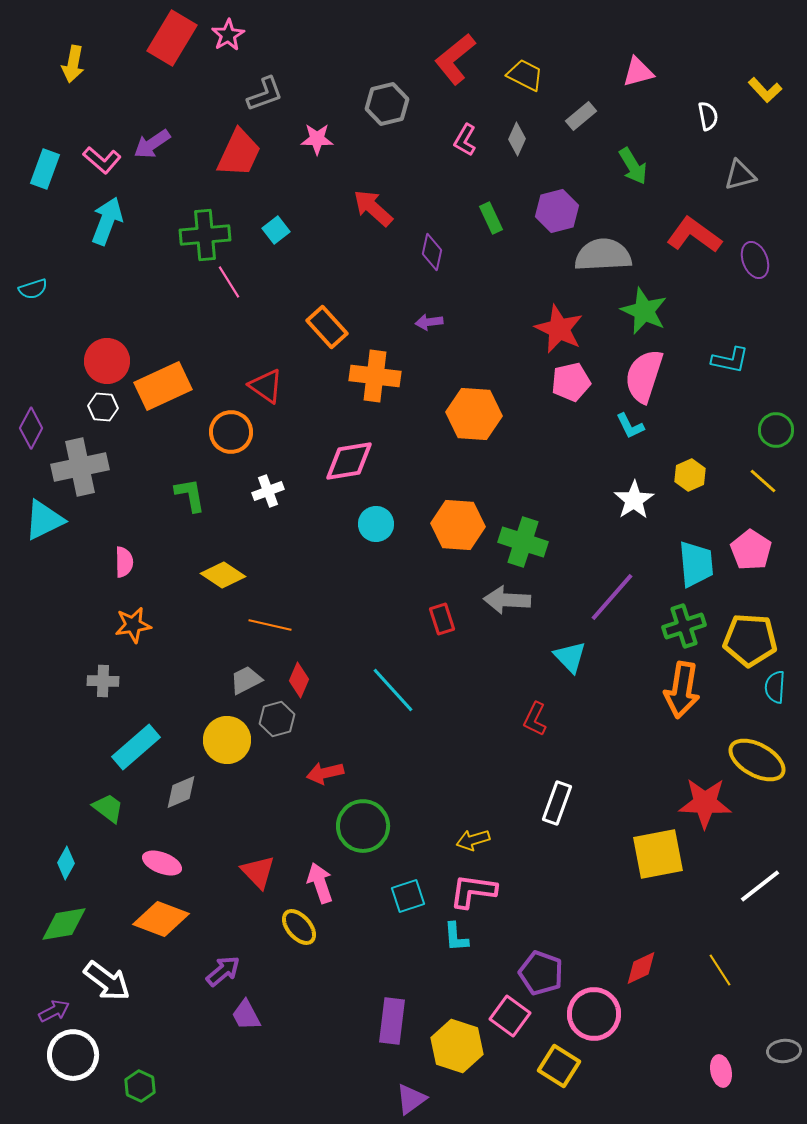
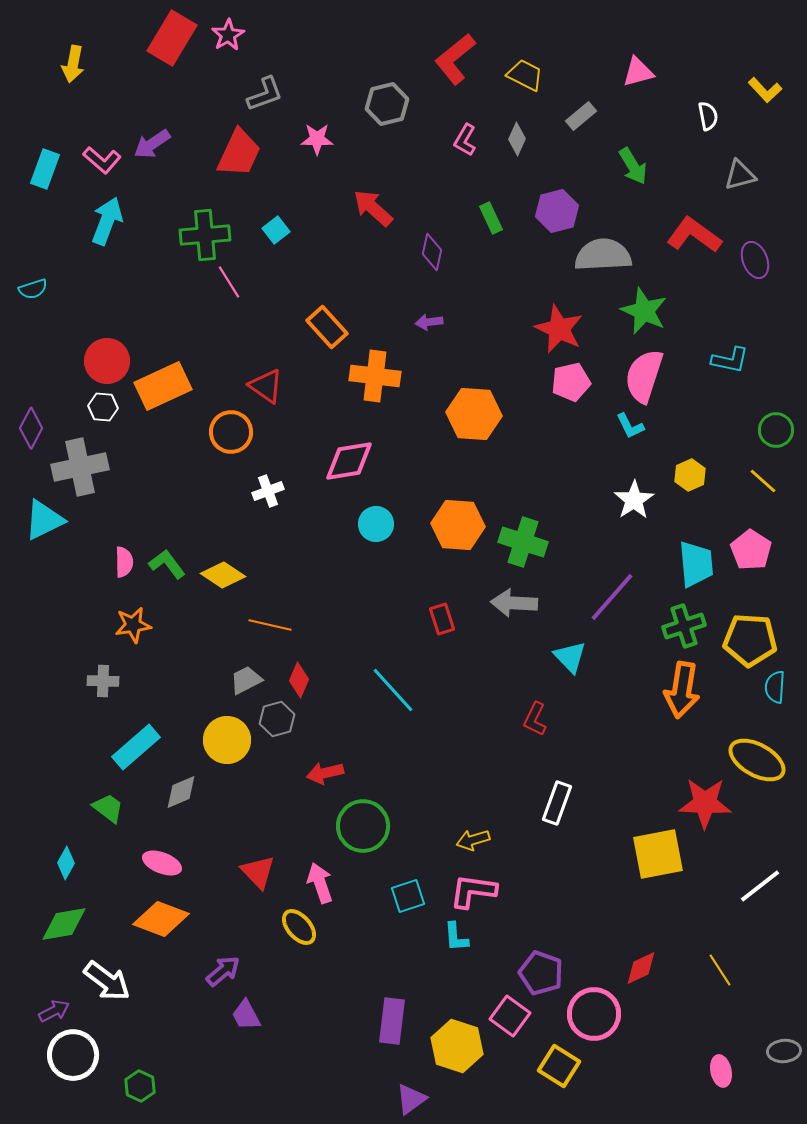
green L-shape at (190, 495): moved 23 px left, 69 px down; rotated 27 degrees counterclockwise
gray arrow at (507, 600): moved 7 px right, 3 px down
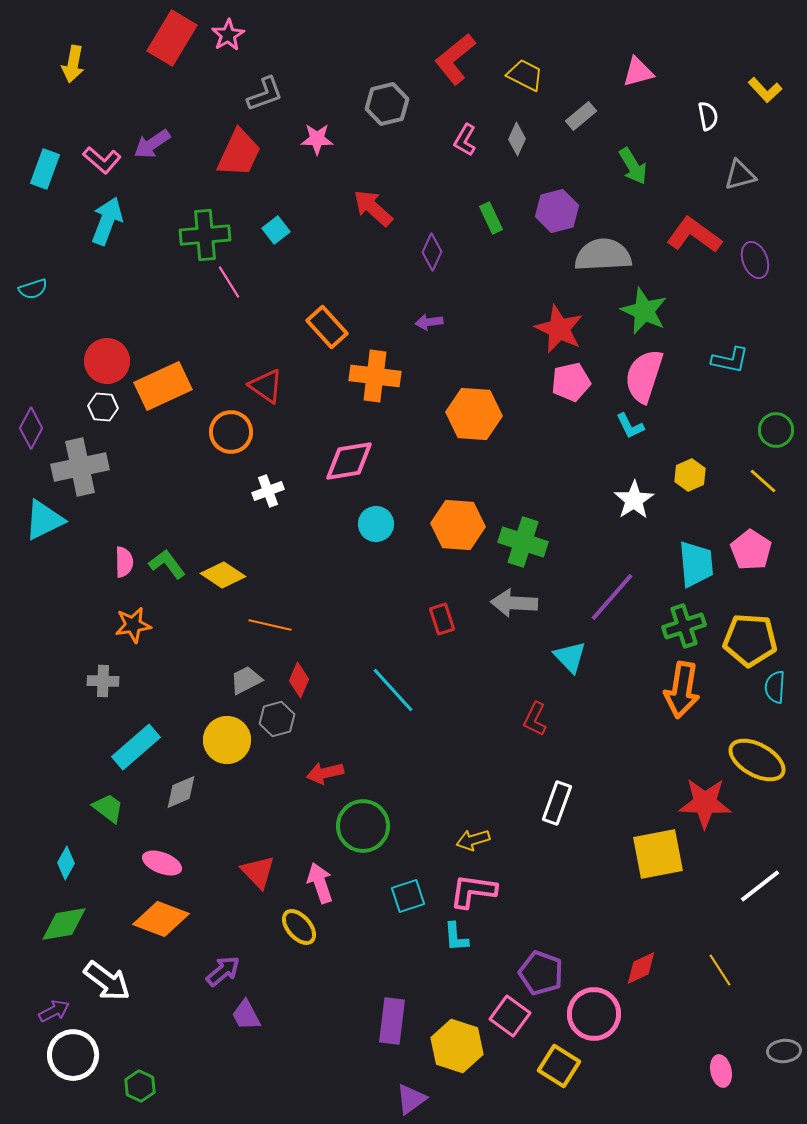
purple diamond at (432, 252): rotated 12 degrees clockwise
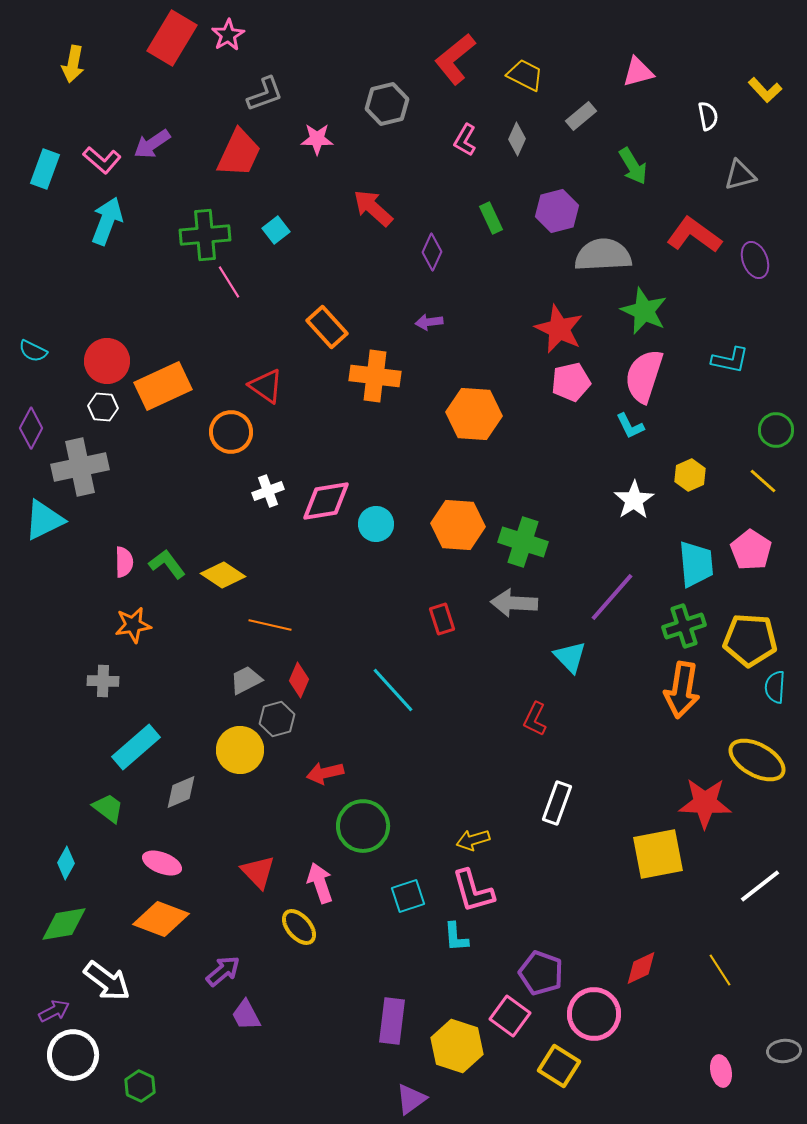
cyan semicircle at (33, 289): moved 62 px down; rotated 44 degrees clockwise
pink diamond at (349, 461): moved 23 px left, 40 px down
yellow circle at (227, 740): moved 13 px right, 10 px down
pink L-shape at (473, 891): rotated 114 degrees counterclockwise
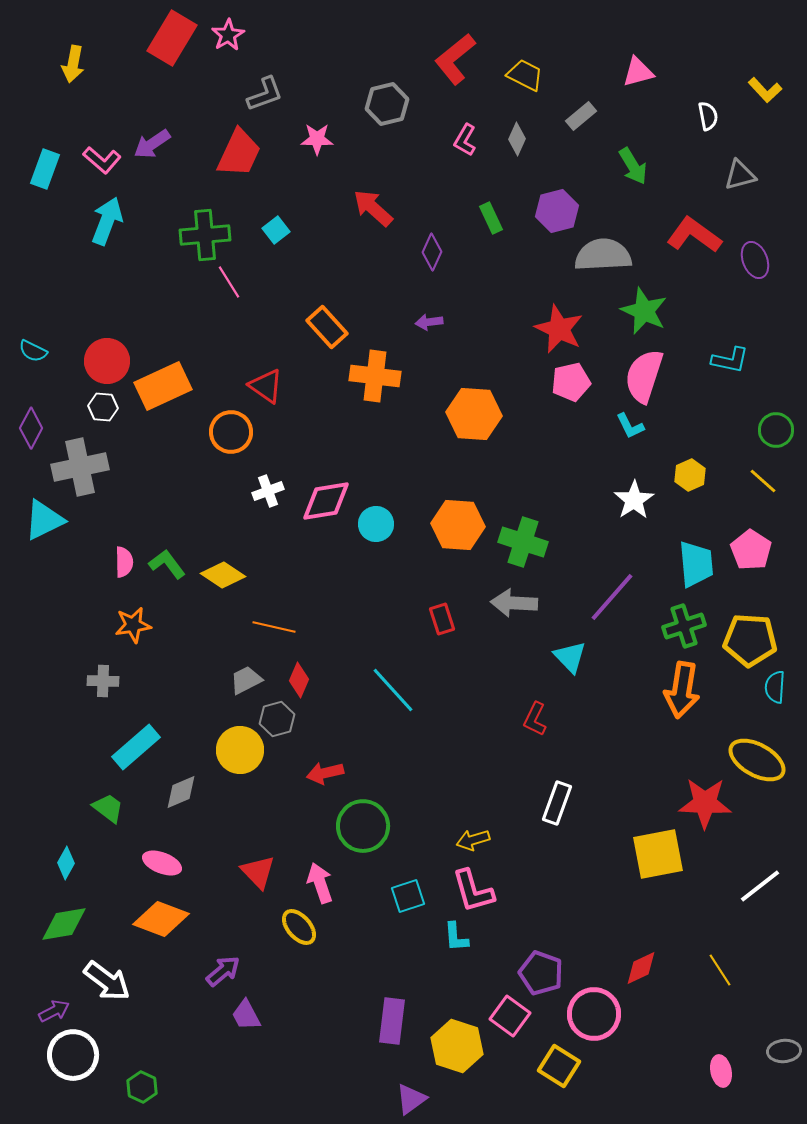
orange line at (270, 625): moved 4 px right, 2 px down
green hexagon at (140, 1086): moved 2 px right, 1 px down
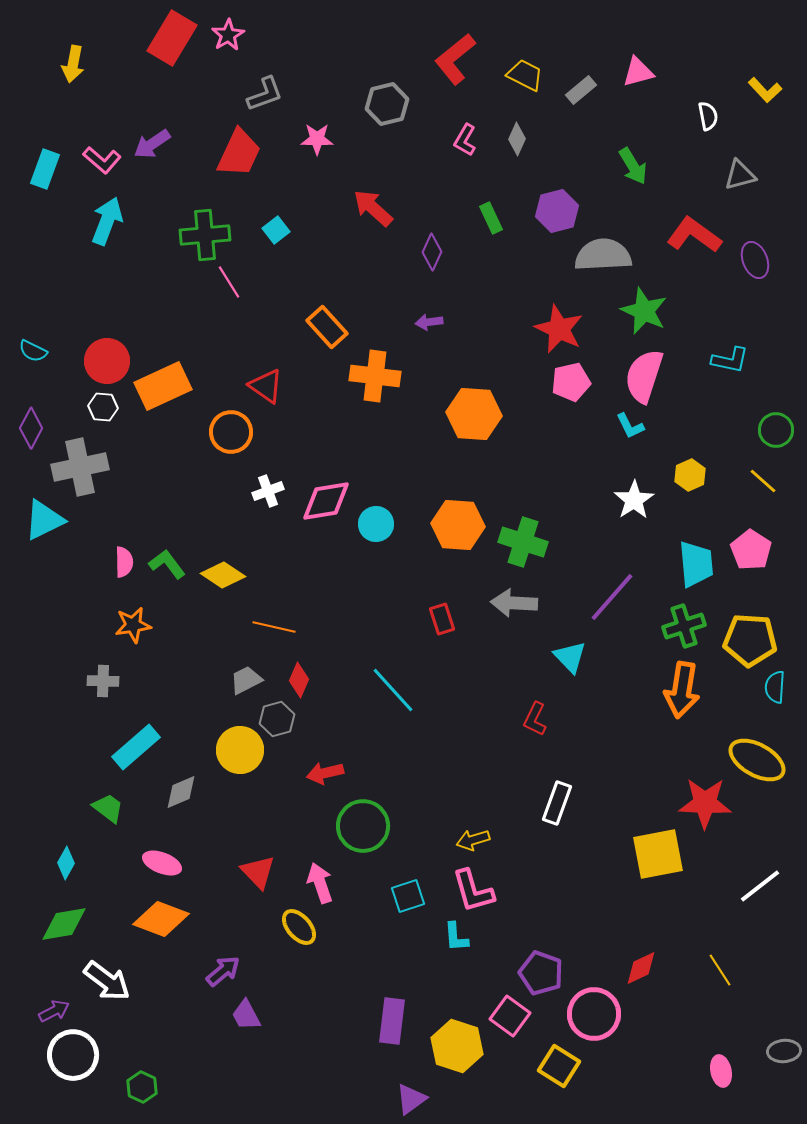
gray rectangle at (581, 116): moved 26 px up
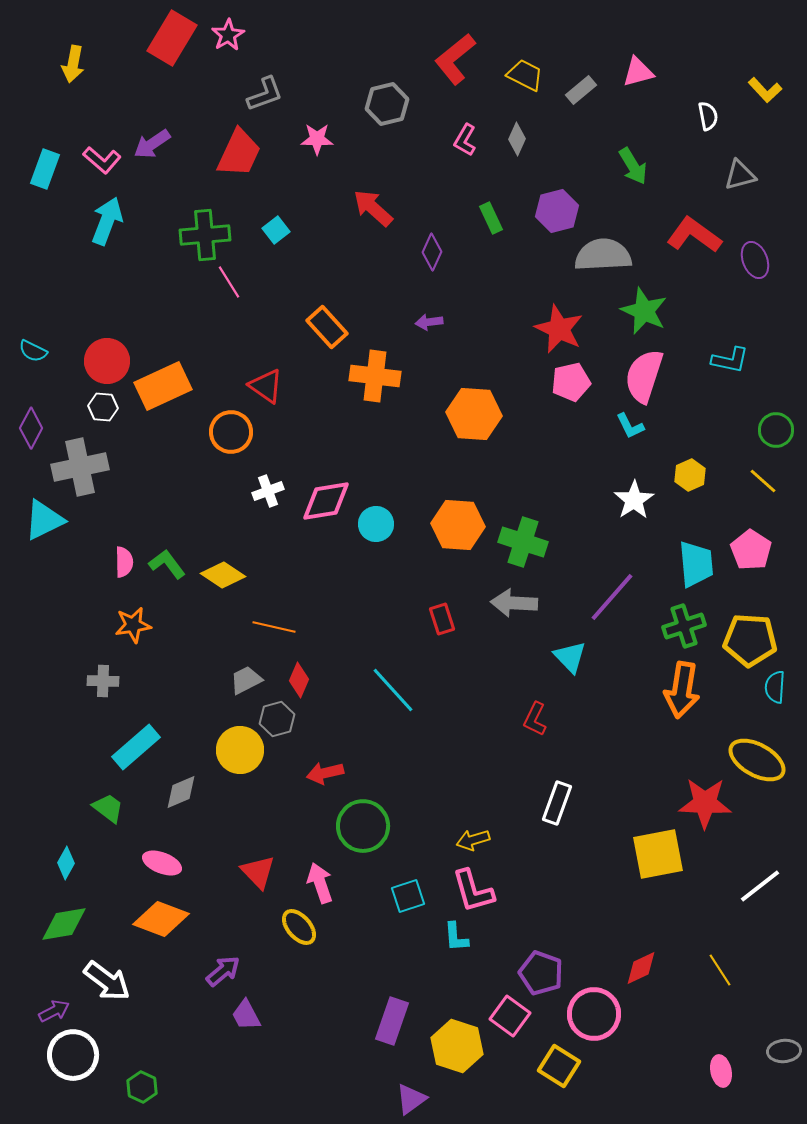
purple rectangle at (392, 1021): rotated 12 degrees clockwise
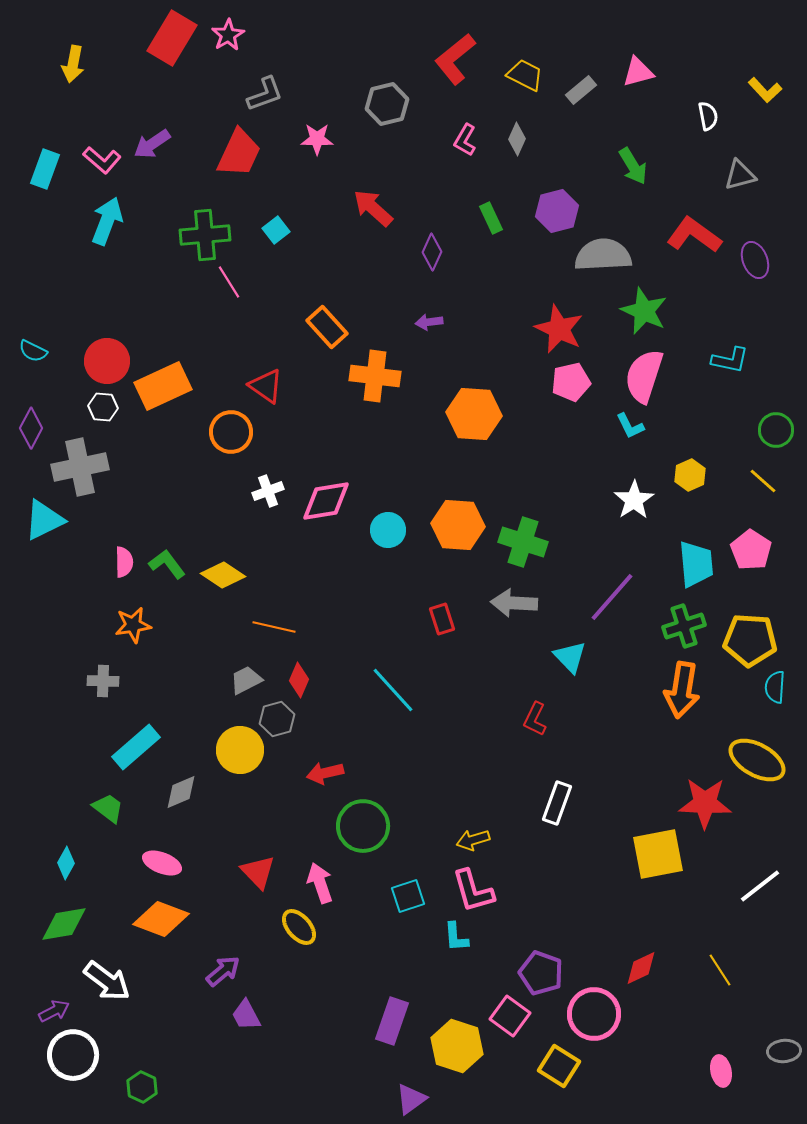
cyan circle at (376, 524): moved 12 px right, 6 px down
